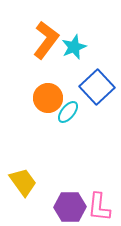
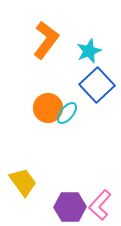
cyan star: moved 15 px right, 4 px down
blue square: moved 2 px up
orange circle: moved 10 px down
cyan ellipse: moved 1 px left, 1 px down
pink L-shape: moved 1 px right, 2 px up; rotated 36 degrees clockwise
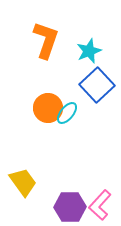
orange L-shape: rotated 18 degrees counterclockwise
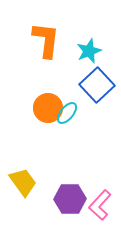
orange L-shape: rotated 12 degrees counterclockwise
purple hexagon: moved 8 px up
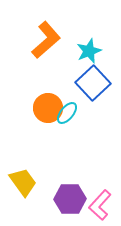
orange L-shape: rotated 42 degrees clockwise
blue square: moved 4 px left, 2 px up
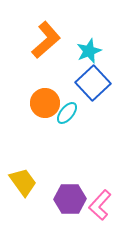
orange circle: moved 3 px left, 5 px up
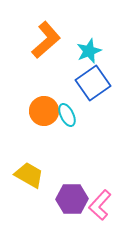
blue square: rotated 8 degrees clockwise
orange circle: moved 1 px left, 8 px down
cyan ellipse: moved 2 px down; rotated 65 degrees counterclockwise
yellow trapezoid: moved 6 px right, 7 px up; rotated 24 degrees counterclockwise
purple hexagon: moved 2 px right
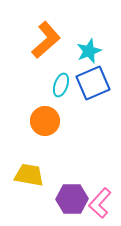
blue square: rotated 12 degrees clockwise
orange circle: moved 1 px right, 10 px down
cyan ellipse: moved 6 px left, 30 px up; rotated 45 degrees clockwise
yellow trapezoid: rotated 20 degrees counterclockwise
pink L-shape: moved 2 px up
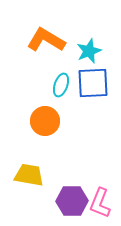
orange L-shape: rotated 108 degrees counterclockwise
blue square: rotated 20 degrees clockwise
purple hexagon: moved 2 px down
pink L-shape: rotated 20 degrees counterclockwise
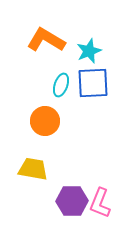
yellow trapezoid: moved 4 px right, 6 px up
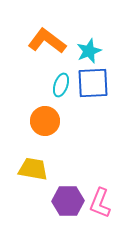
orange L-shape: moved 1 px right, 1 px down; rotated 6 degrees clockwise
purple hexagon: moved 4 px left
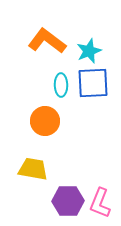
cyan ellipse: rotated 20 degrees counterclockwise
